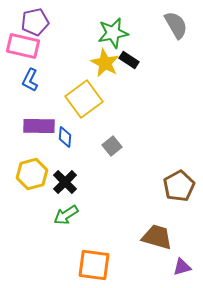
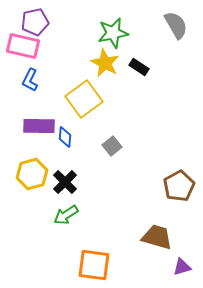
black rectangle: moved 10 px right, 7 px down
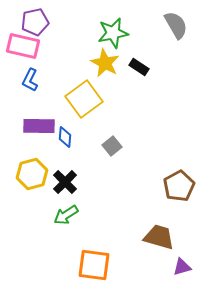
brown trapezoid: moved 2 px right
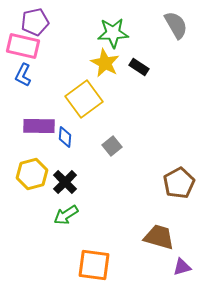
green star: rotated 8 degrees clockwise
blue L-shape: moved 7 px left, 5 px up
brown pentagon: moved 3 px up
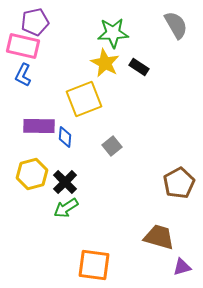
yellow square: rotated 15 degrees clockwise
green arrow: moved 7 px up
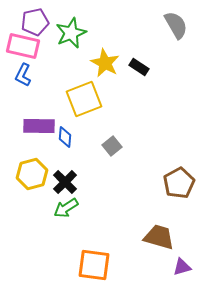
green star: moved 42 px left; rotated 20 degrees counterclockwise
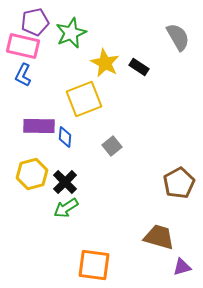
gray semicircle: moved 2 px right, 12 px down
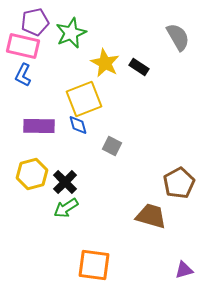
blue diamond: moved 13 px right, 12 px up; rotated 20 degrees counterclockwise
gray square: rotated 24 degrees counterclockwise
brown trapezoid: moved 8 px left, 21 px up
purple triangle: moved 2 px right, 3 px down
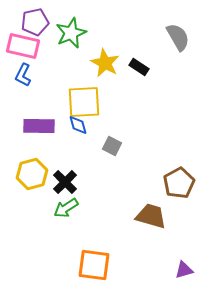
yellow square: moved 3 px down; rotated 18 degrees clockwise
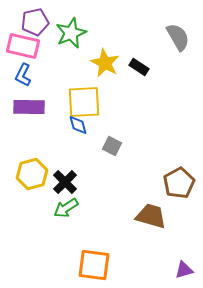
purple rectangle: moved 10 px left, 19 px up
